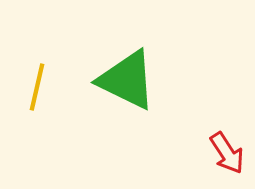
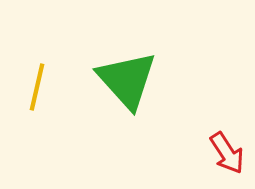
green triangle: rotated 22 degrees clockwise
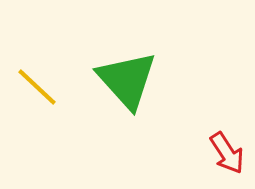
yellow line: rotated 60 degrees counterclockwise
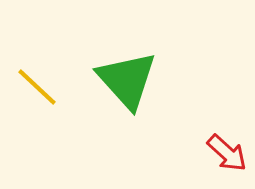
red arrow: rotated 15 degrees counterclockwise
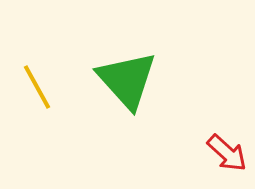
yellow line: rotated 18 degrees clockwise
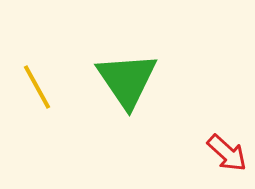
green triangle: rotated 8 degrees clockwise
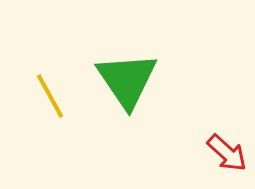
yellow line: moved 13 px right, 9 px down
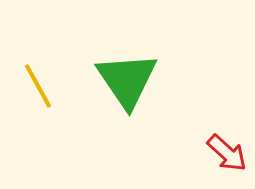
yellow line: moved 12 px left, 10 px up
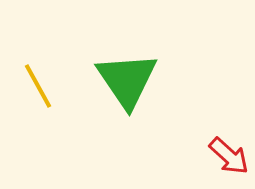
red arrow: moved 2 px right, 3 px down
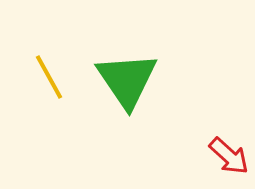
yellow line: moved 11 px right, 9 px up
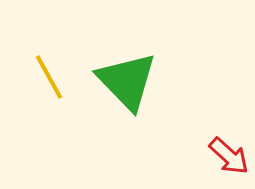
green triangle: moved 1 px down; rotated 10 degrees counterclockwise
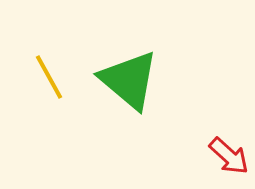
green triangle: moved 2 px right, 1 px up; rotated 6 degrees counterclockwise
